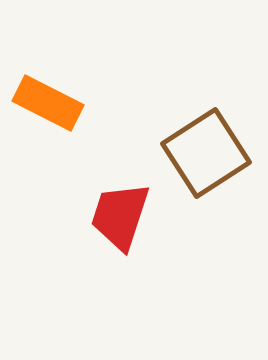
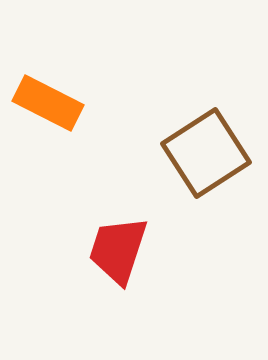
red trapezoid: moved 2 px left, 34 px down
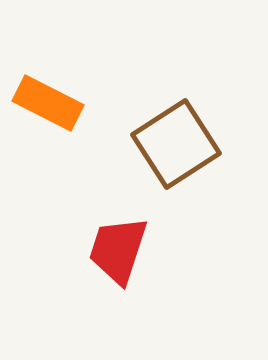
brown square: moved 30 px left, 9 px up
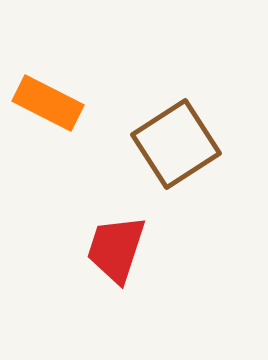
red trapezoid: moved 2 px left, 1 px up
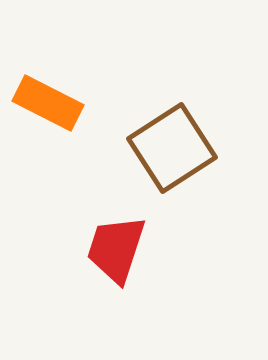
brown square: moved 4 px left, 4 px down
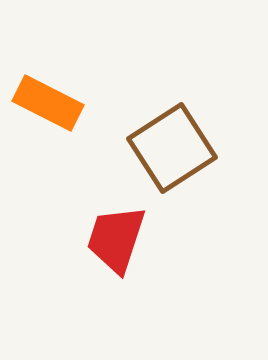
red trapezoid: moved 10 px up
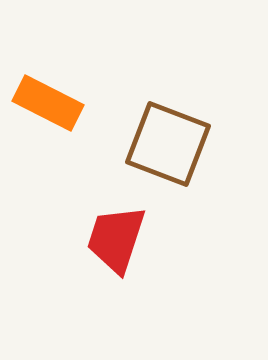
brown square: moved 4 px left, 4 px up; rotated 36 degrees counterclockwise
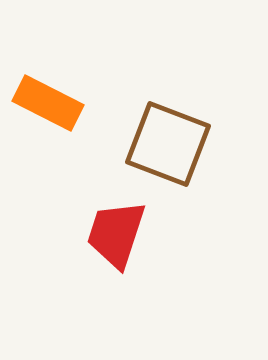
red trapezoid: moved 5 px up
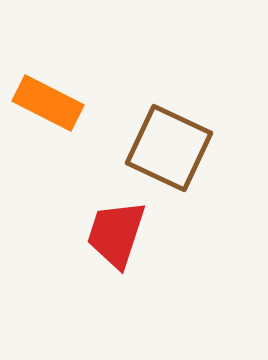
brown square: moved 1 px right, 4 px down; rotated 4 degrees clockwise
